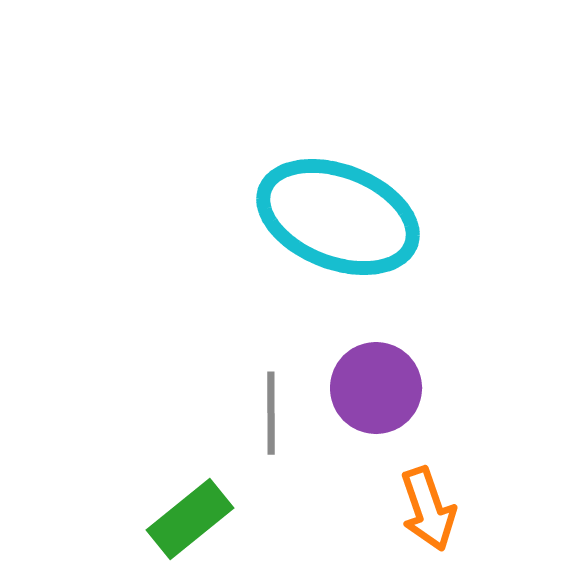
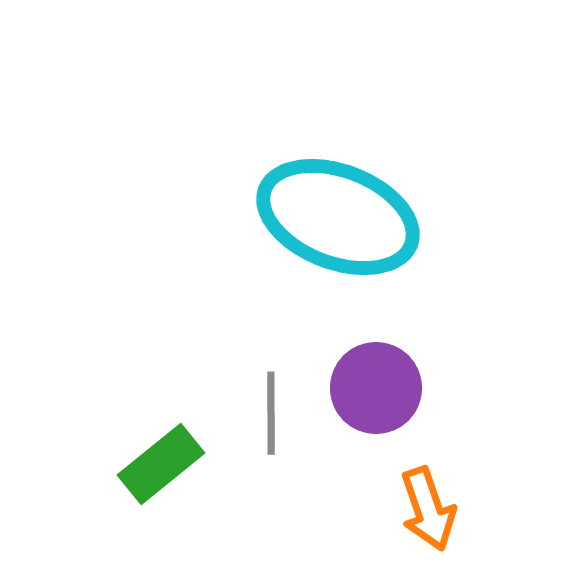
green rectangle: moved 29 px left, 55 px up
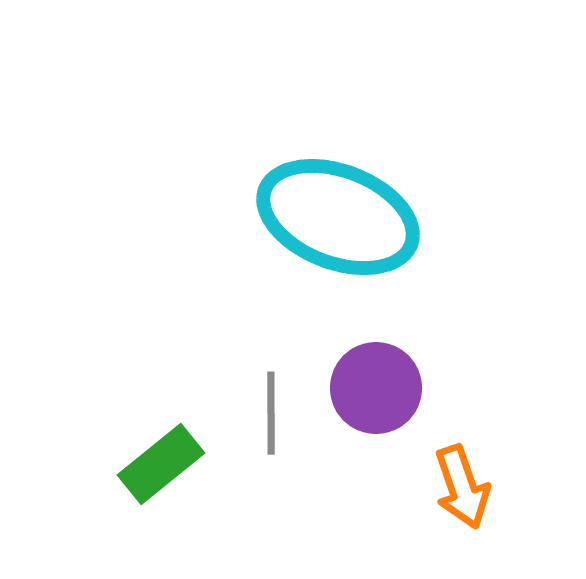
orange arrow: moved 34 px right, 22 px up
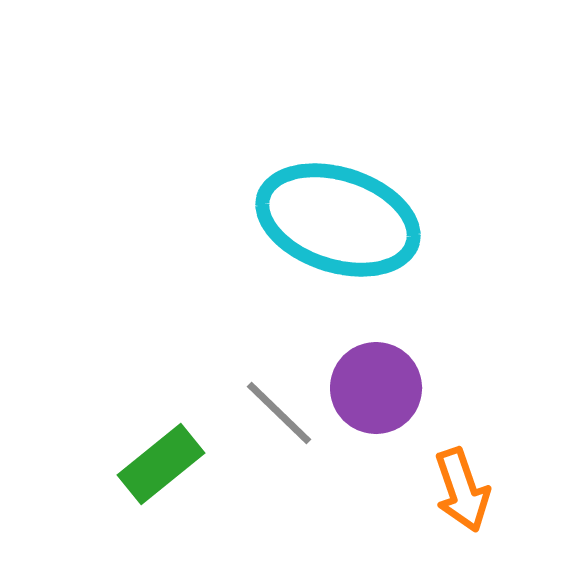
cyan ellipse: moved 3 px down; rotated 3 degrees counterclockwise
gray line: moved 8 px right; rotated 46 degrees counterclockwise
orange arrow: moved 3 px down
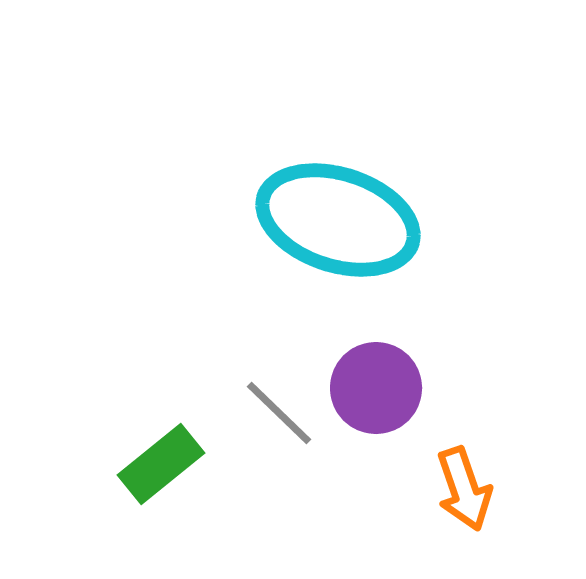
orange arrow: moved 2 px right, 1 px up
